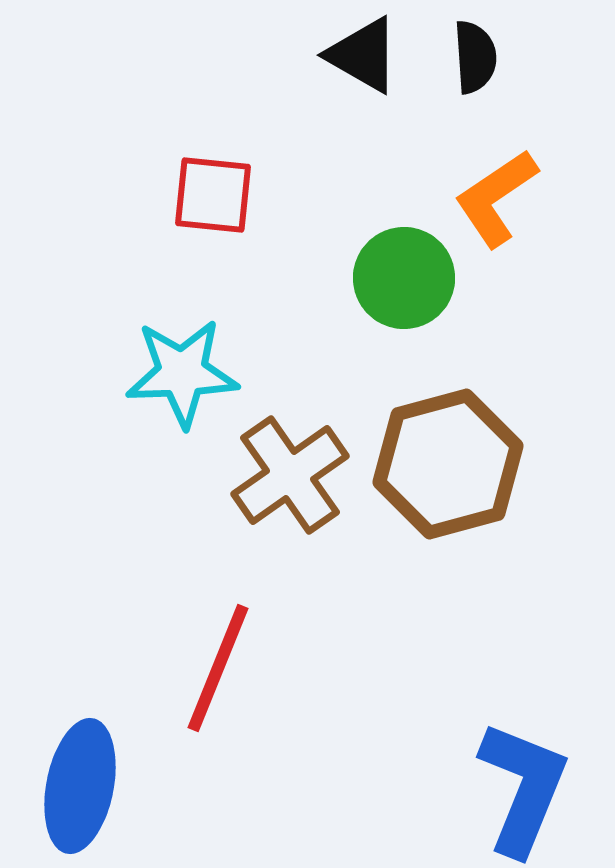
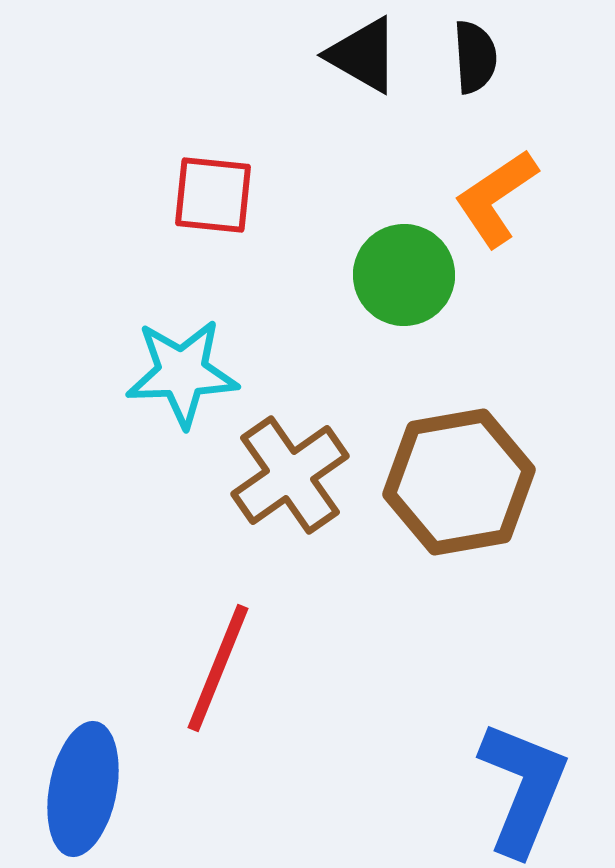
green circle: moved 3 px up
brown hexagon: moved 11 px right, 18 px down; rotated 5 degrees clockwise
blue ellipse: moved 3 px right, 3 px down
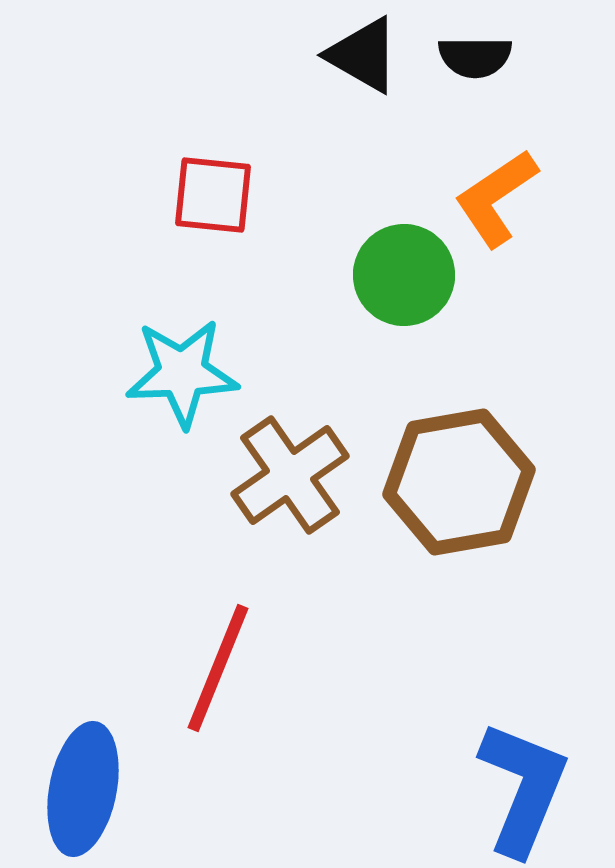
black semicircle: rotated 94 degrees clockwise
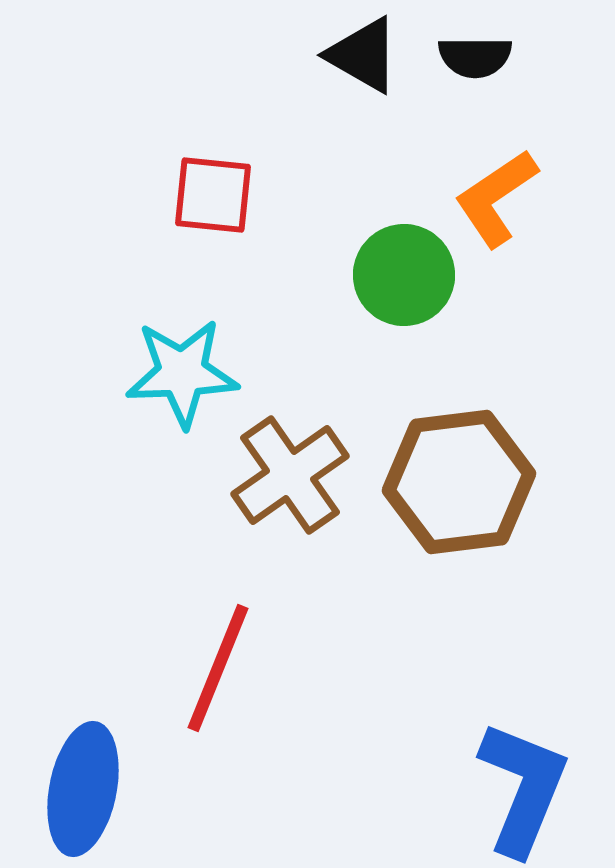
brown hexagon: rotated 3 degrees clockwise
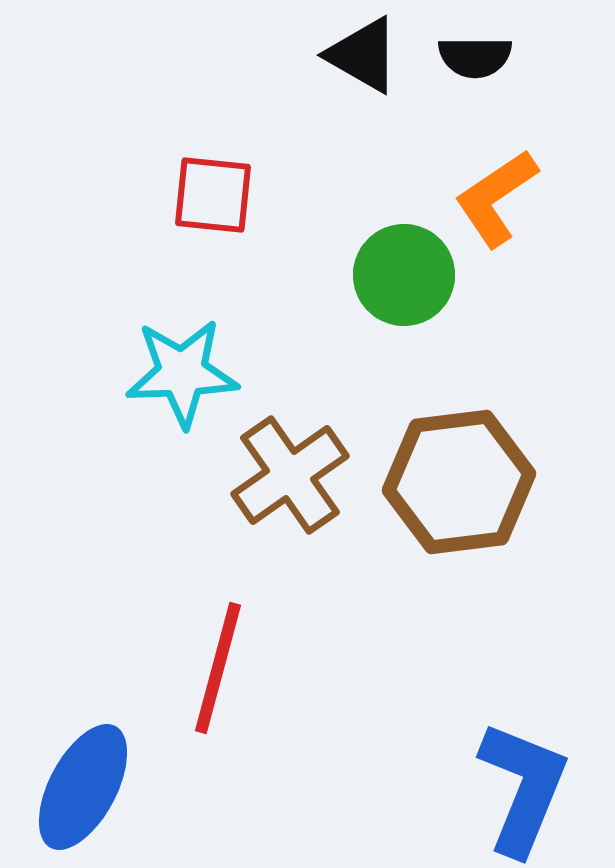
red line: rotated 7 degrees counterclockwise
blue ellipse: moved 2 px up; rotated 17 degrees clockwise
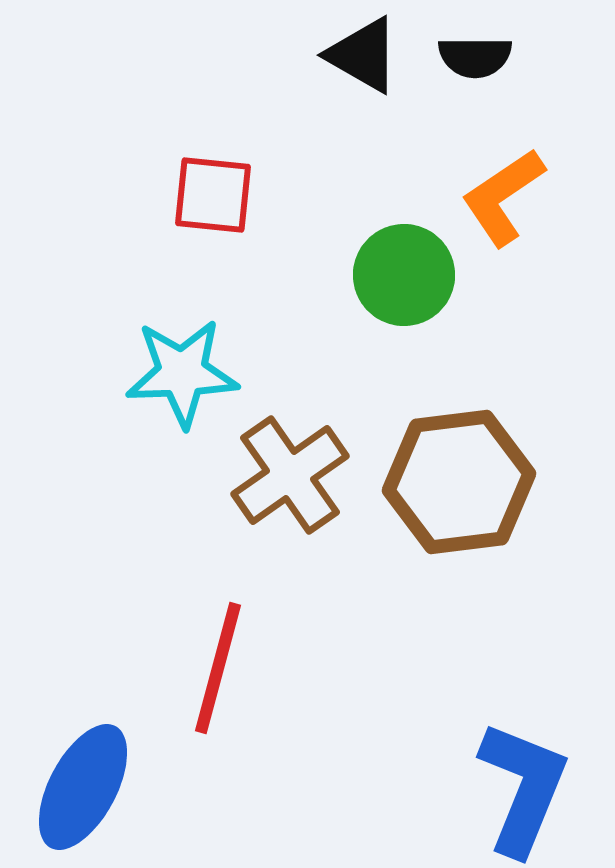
orange L-shape: moved 7 px right, 1 px up
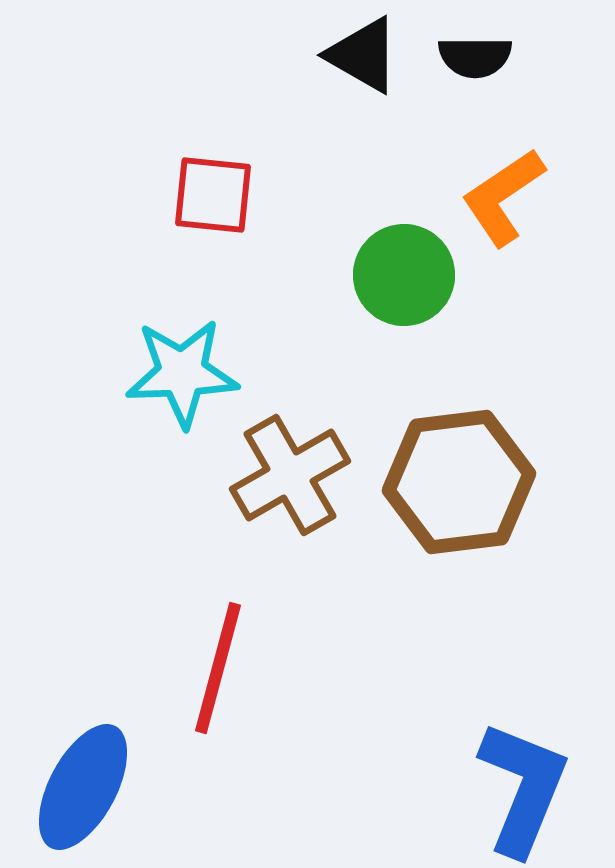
brown cross: rotated 5 degrees clockwise
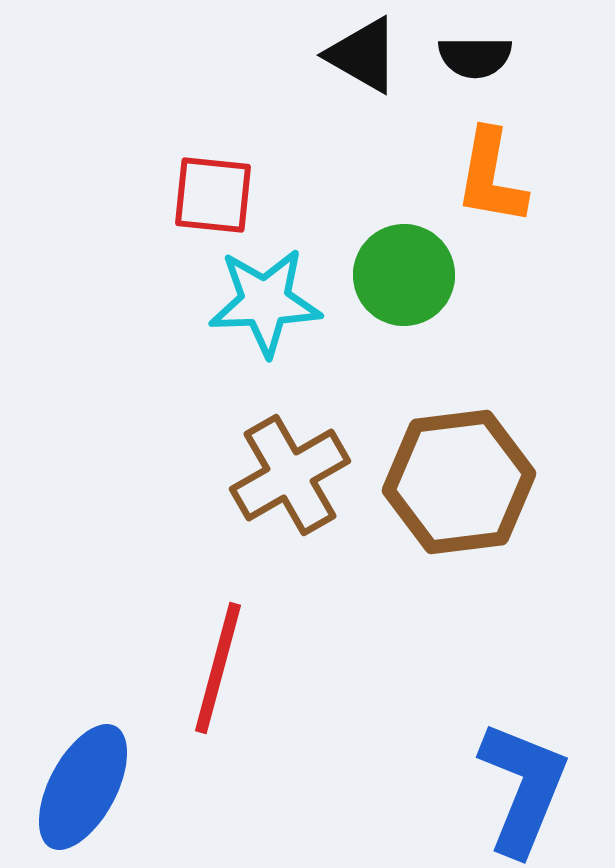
orange L-shape: moved 12 px left, 20 px up; rotated 46 degrees counterclockwise
cyan star: moved 83 px right, 71 px up
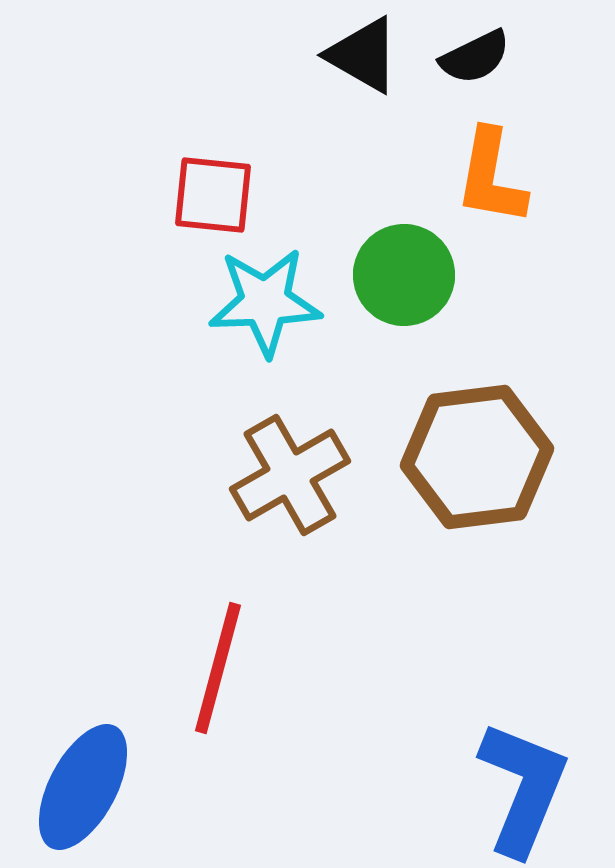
black semicircle: rotated 26 degrees counterclockwise
brown hexagon: moved 18 px right, 25 px up
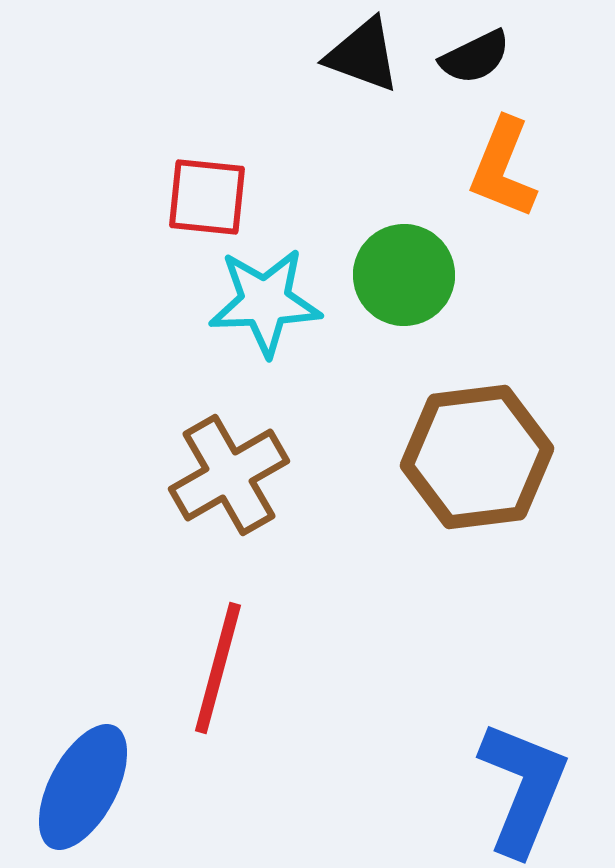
black triangle: rotated 10 degrees counterclockwise
orange L-shape: moved 12 px right, 9 px up; rotated 12 degrees clockwise
red square: moved 6 px left, 2 px down
brown cross: moved 61 px left
